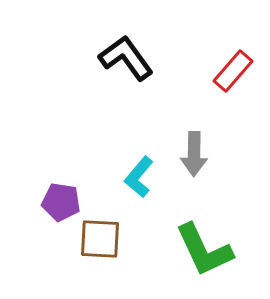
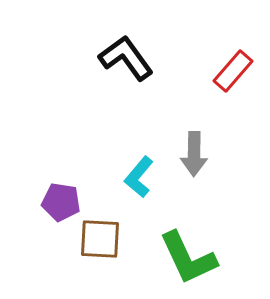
green L-shape: moved 16 px left, 8 px down
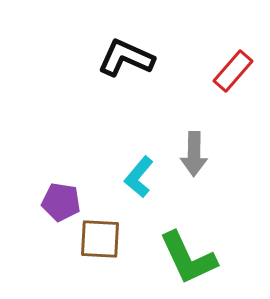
black L-shape: rotated 30 degrees counterclockwise
